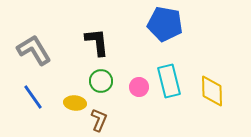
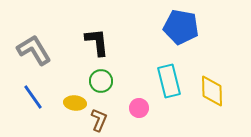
blue pentagon: moved 16 px right, 3 px down
pink circle: moved 21 px down
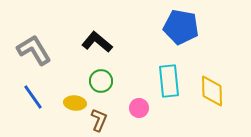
black L-shape: rotated 44 degrees counterclockwise
cyan rectangle: rotated 8 degrees clockwise
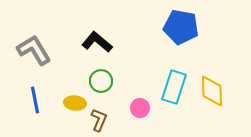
cyan rectangle: moved 5 px right, 6 px down; rotated 24 degrees clockwise
blue line: moved 2 px right, 3 px down; rotated 24 degrees clockwise
pink circle: moved 1 px right
